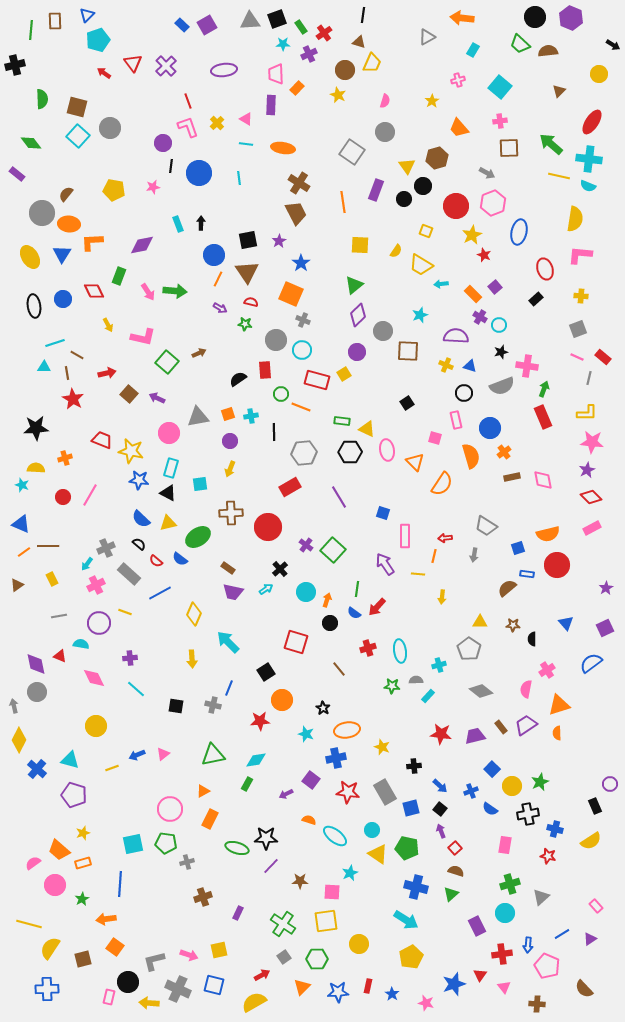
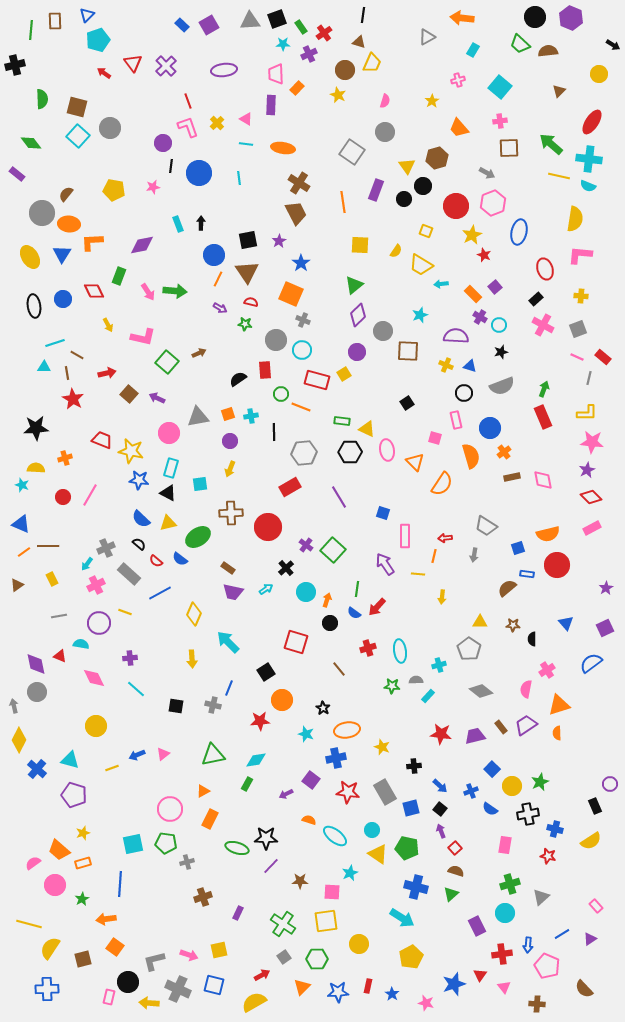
purple square at (207, 25): moved 2 px right
pink cross at (527, 366): moved 16 px right, 41 px up; rotated 20 degrees clockwise
black cross at (280, 569): moved 6 px right, 1 px up
cyan arrow at (406, 920): moved 4 px left, 2 px up
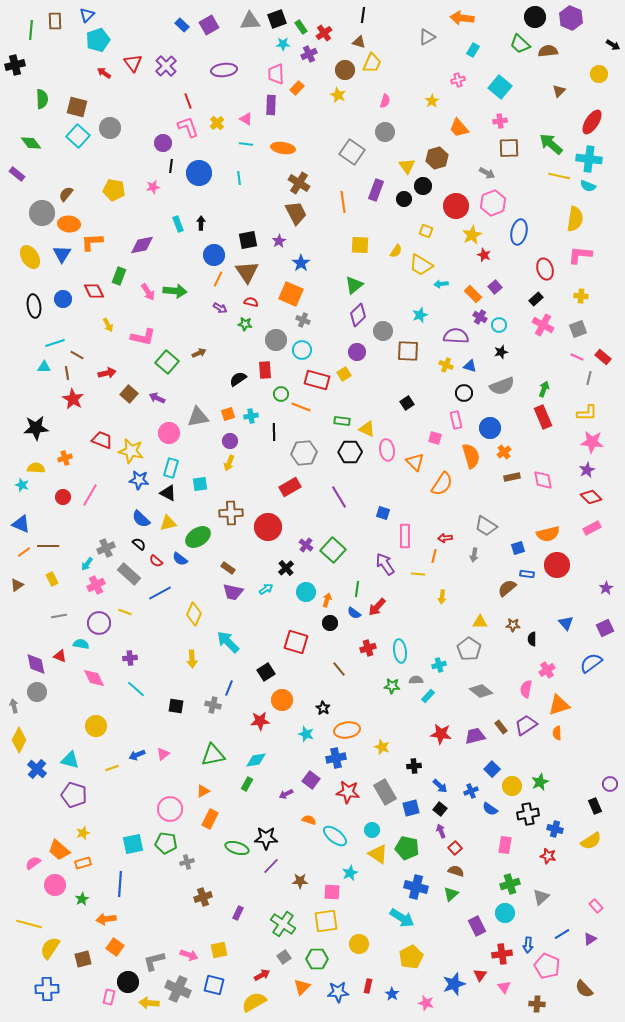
yellow arrow at (230, 469): moved 1 px left, 6 px up
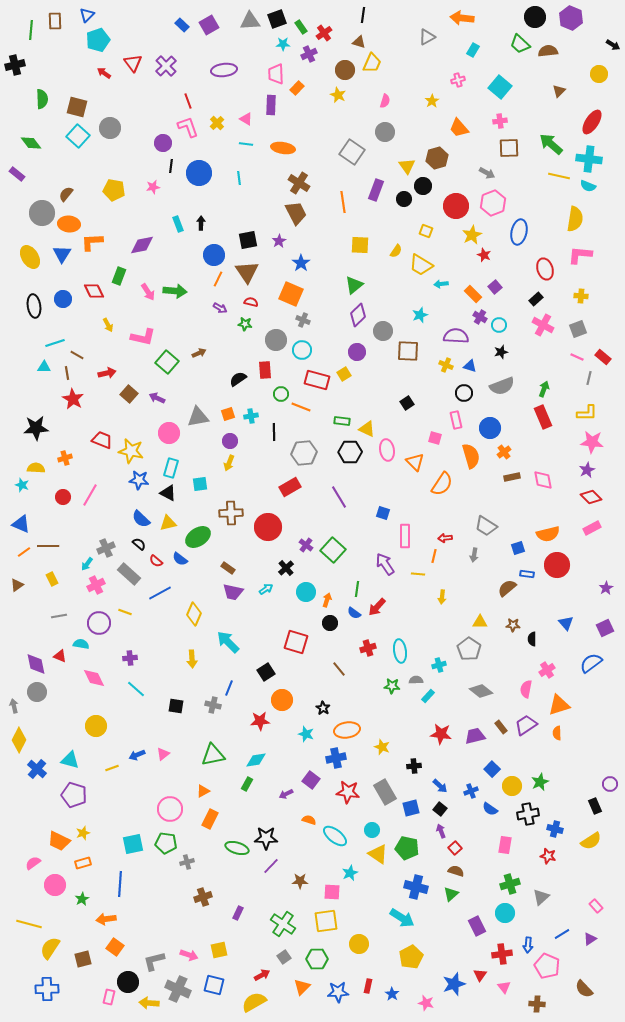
orange trapezoid at (59, 850): moved 9 px up; rotated 15 degrees counterclockwise
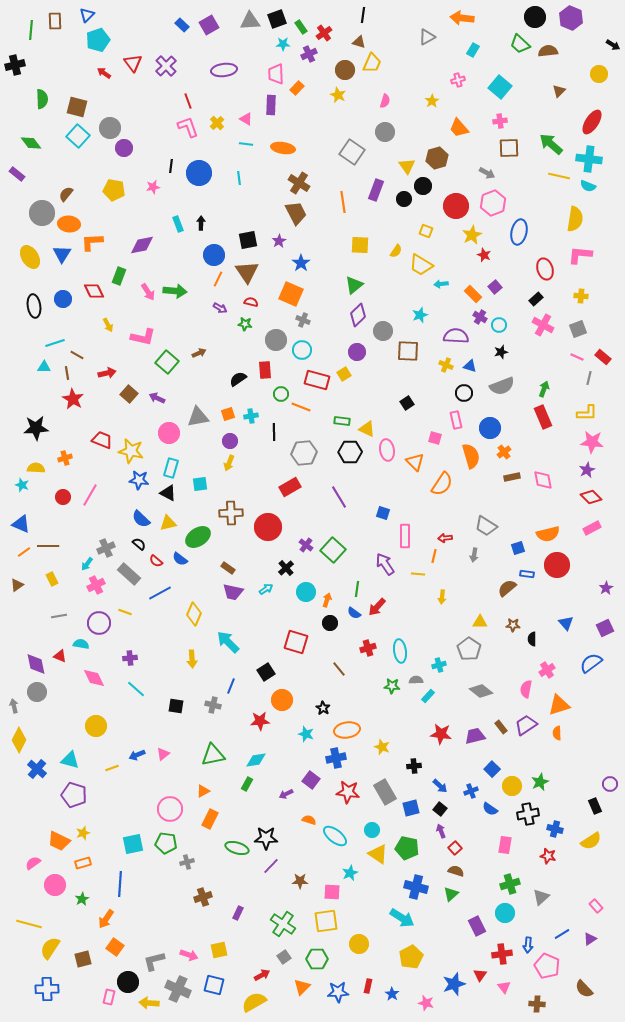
purple circle at (163, 143): moved 39 px left, 5 px down
blue line at (229, 688): moved 2 px right, 2 px up
orange arrow at (106, 919): rotated 48 degrees counterclockwise
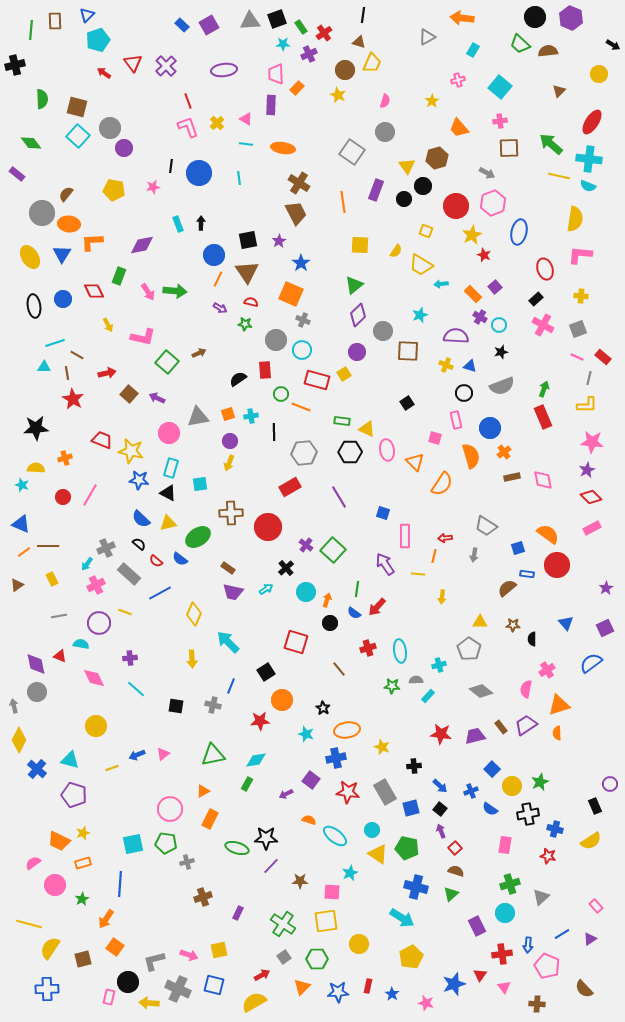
yellow L-shape at (587, 413): moved 8 px up
orange semicircle at (548, 534): rotated 130 degrees counterclockwise
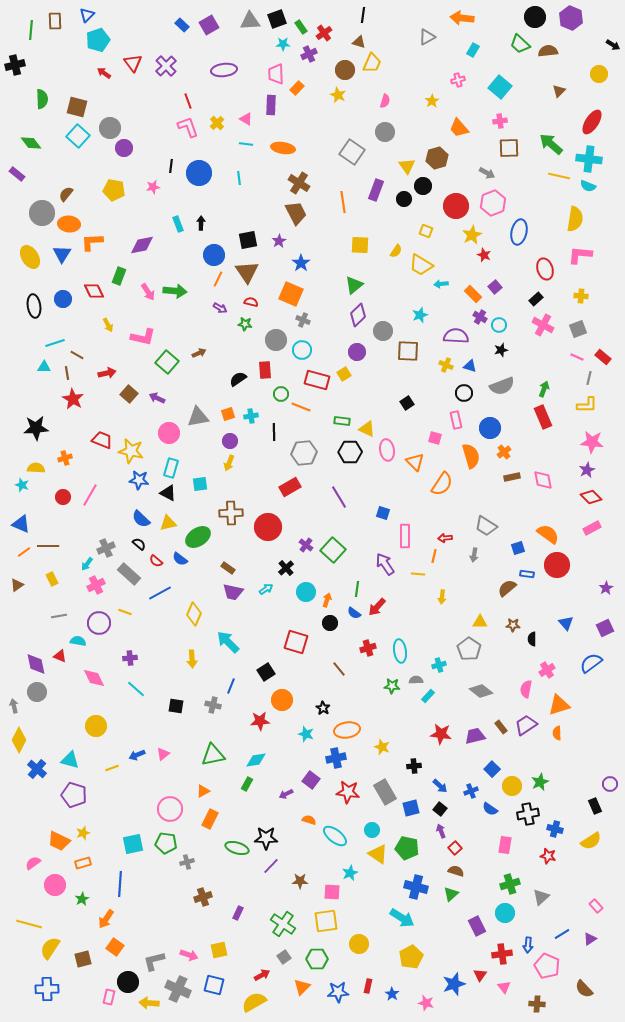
black star at (501, 352): moved 2 px up
cyan semicircle at (81, 644): moved 3 px left, 3 px up
